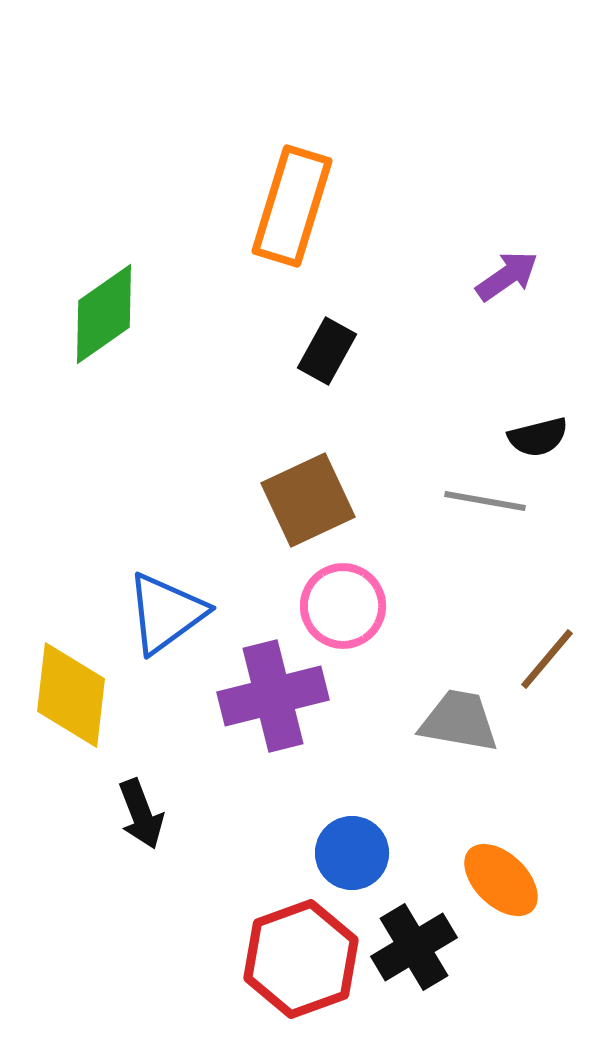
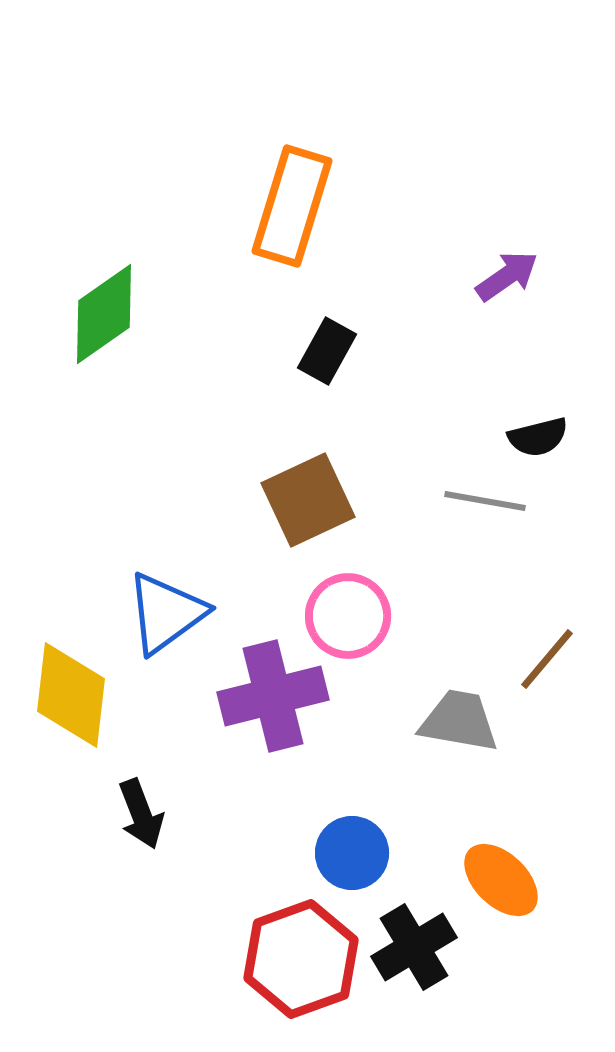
pink circle: moved 5 px right, 10 px down
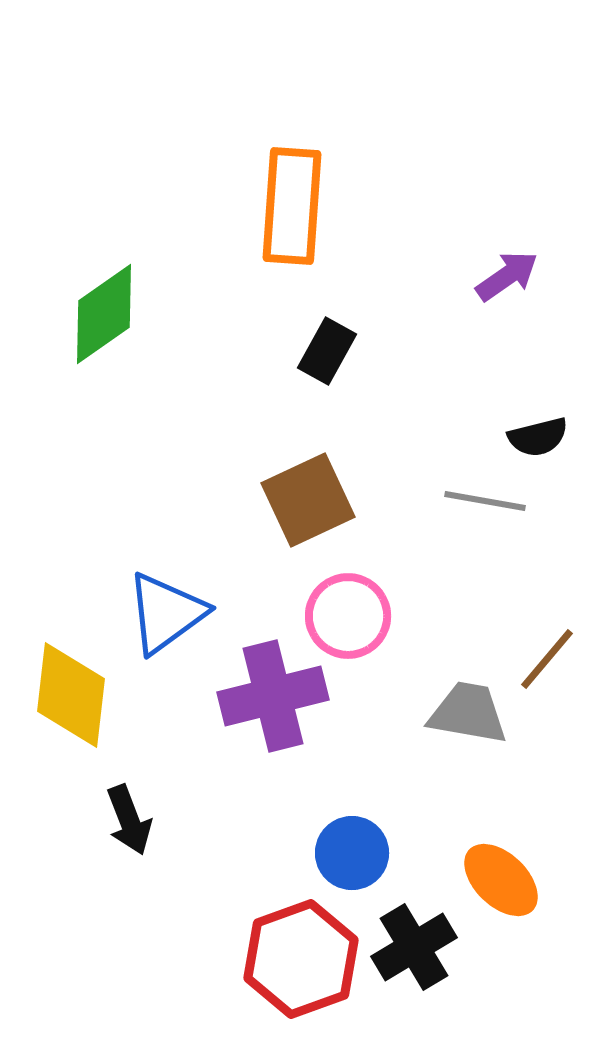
orange rectangle: rotated 13 degrees counterclockwise
gray trapezoid: moved 9 px right, 8 px up
black arrow: moved 12 px left, 6 px down
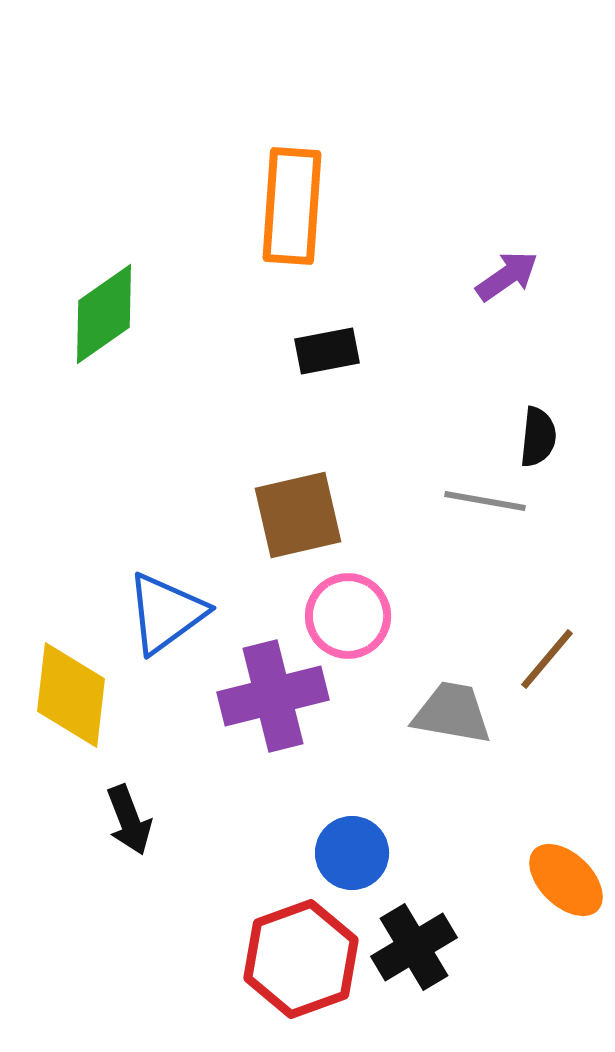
black rectangle: rotated 50 degrees clockwise
black semicircle: rotated 70 degrees counterclockwise
brown square: moved 10 px left, 15 px down; rotated 12 degrees clockwise
gray trapezoid: moved 16 px left
orange ellipse: moved 65 px right
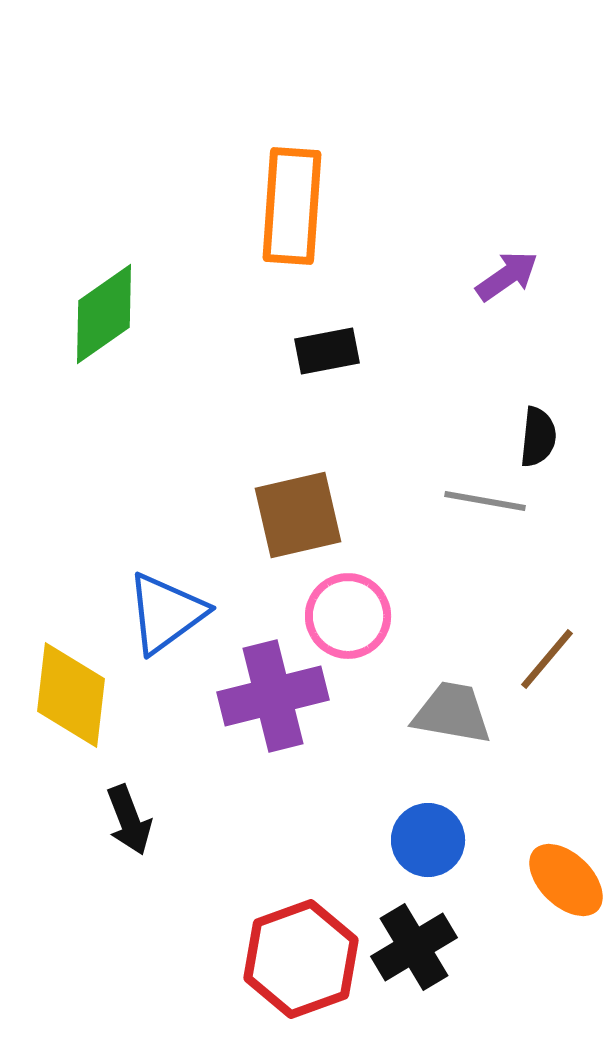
blue circle: moved 76 px right, 13 px up
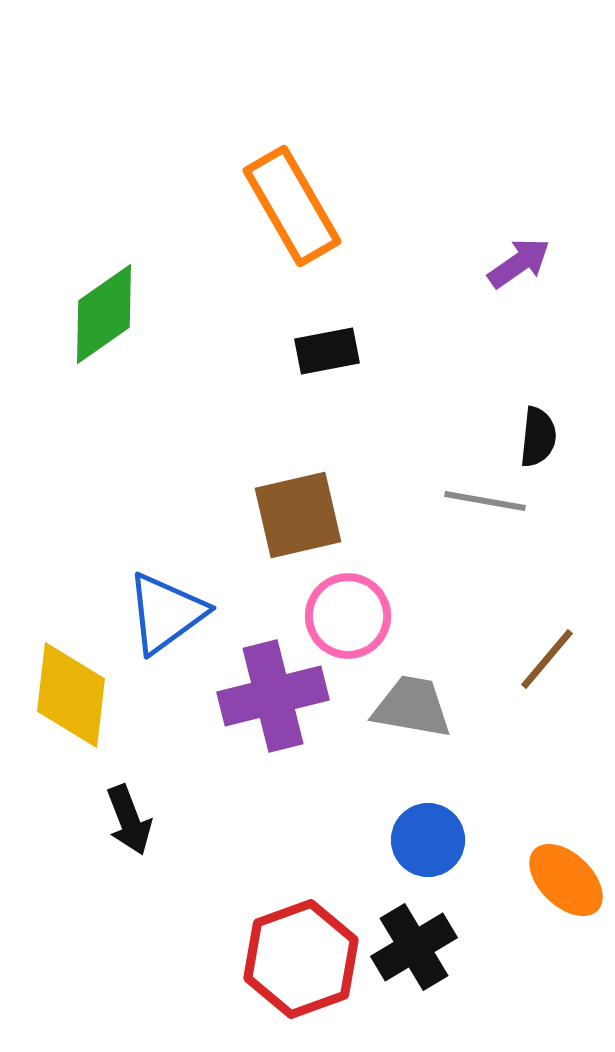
orange rectangle: rotated 34 degrees counterclockwise
purple arrow: moved 12 px right, 13 px up
gray trapezoid: moved 40 px left, 6 px up
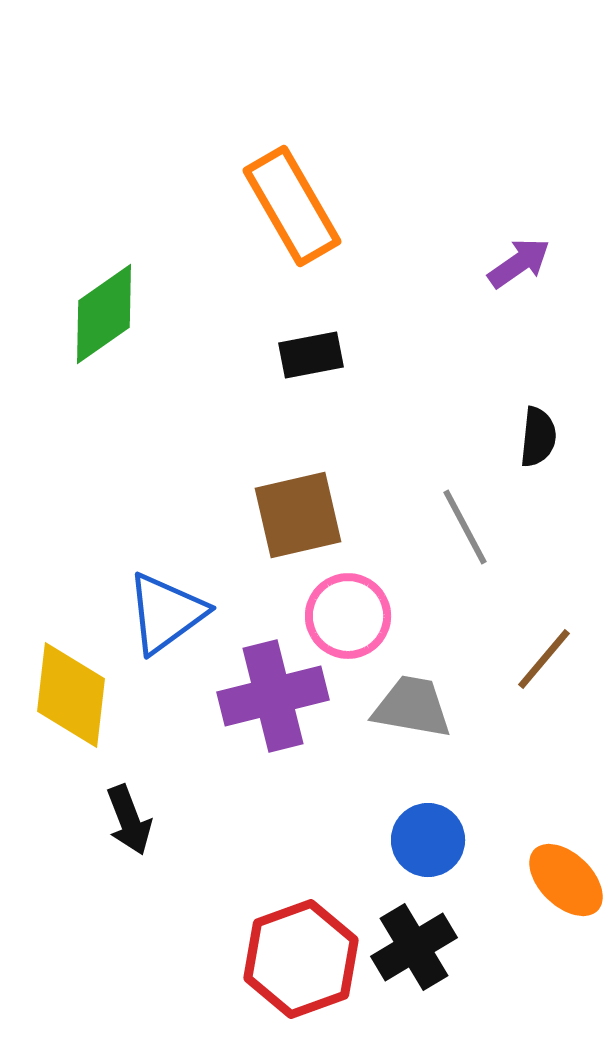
black rectangle: moved 16 px left, 4 px down
gray line: moved 20 px left, 26 px down; rotated 52 degrees clockwise
brown line: moved 3 px left
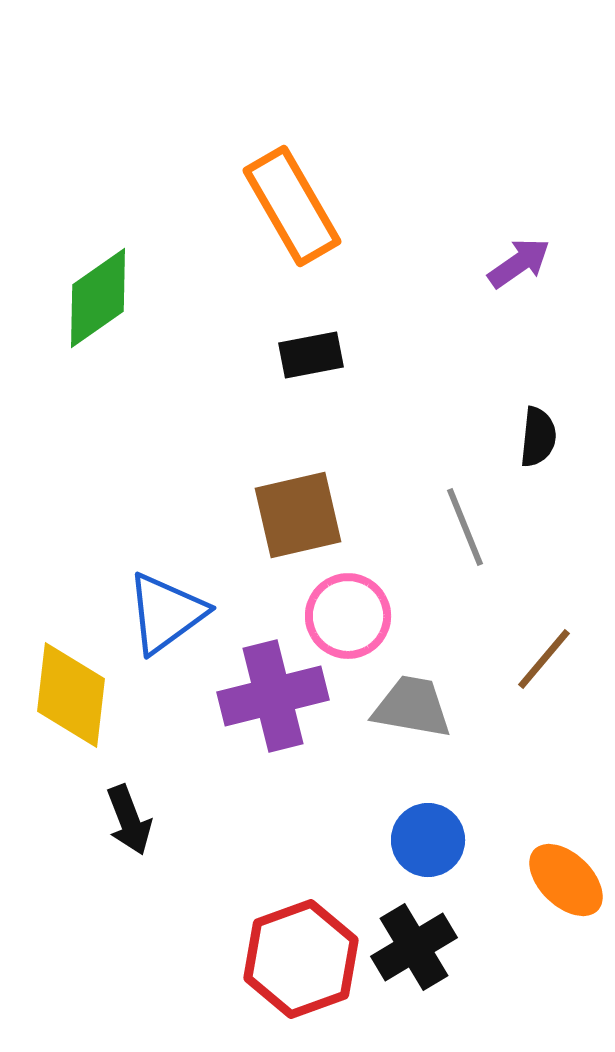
green diamond: moved 6 px left, 16 px up
gray line: rotated 6 degrees clockwise
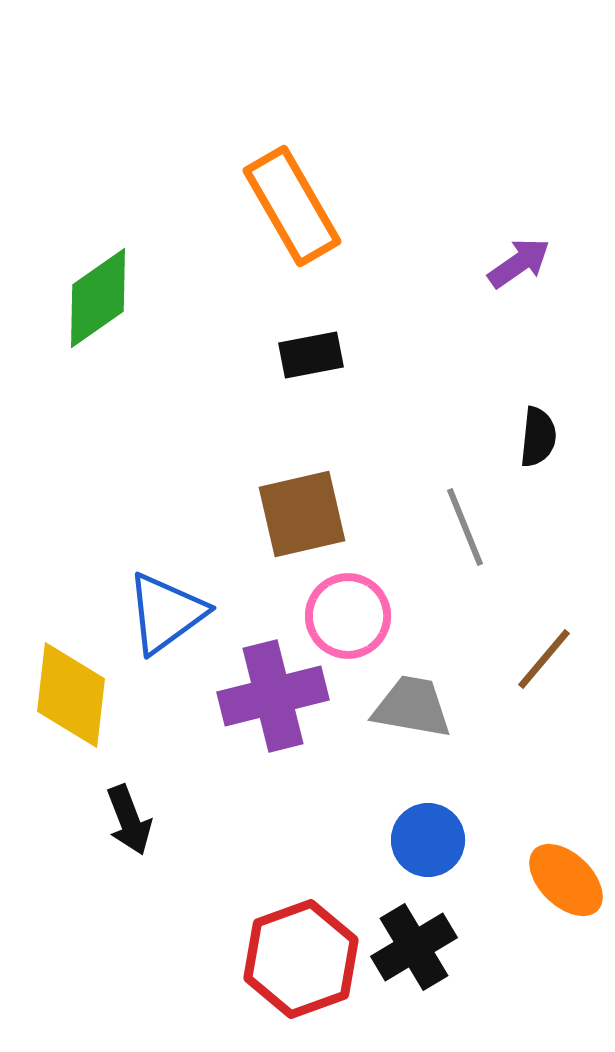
brown square: moved 4 px right, 1 px up
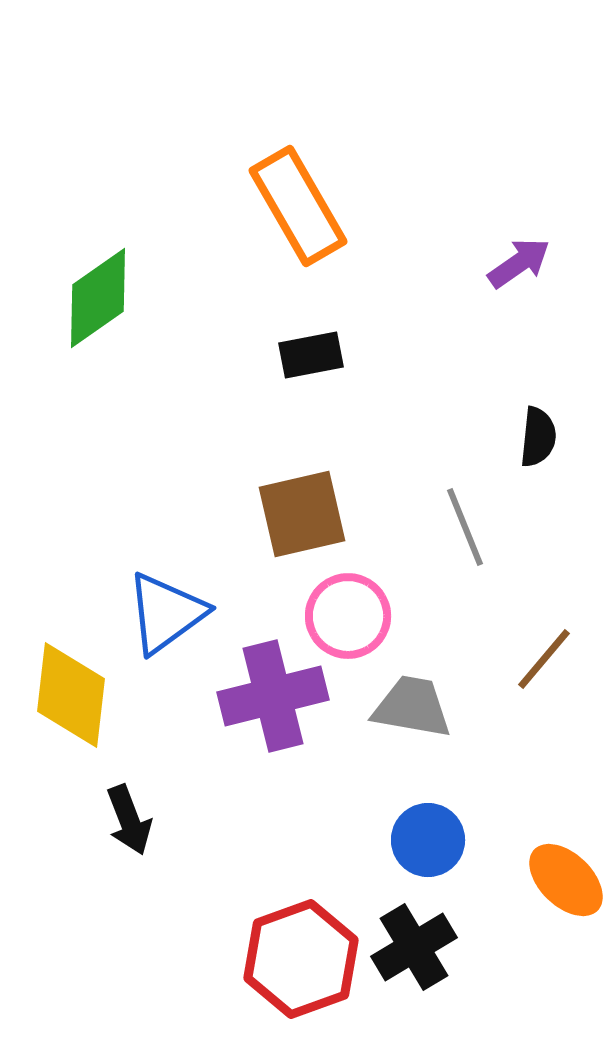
orange rectangle: moved 6 px right
